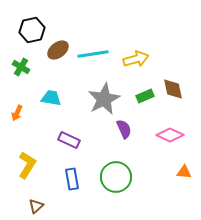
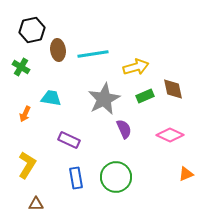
brown ellipse: rotated 60 degrees counterclockwise
yellow arrow: moved 8 px down
orange arrow: moved 8 px right, 1 px down
orange triangle: moved 2 px right, 2 px down; rotated 28 degrees counterclockwise
blue rectangle: moved 4 px right, 1 px up
brown triangle: moved 2 px up; rotated 42 degrees clockwise
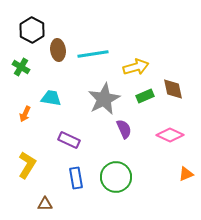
black hexagon: rotated 20 degrees counterclockwise
brown triangle: moved 9 px right
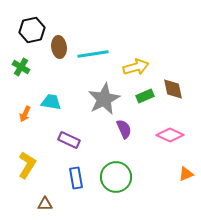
black hexagon: rotated 20 degrees clockwise
brown ellipse: moved 1 px right, 3 px up
cyan trapezoid: moved 4 px down
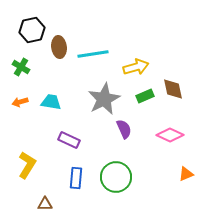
orange arrow: moved 5 px left, 12 px up; rotated 49 degrees clockwise
blue rectangle: rotated 15 degrees clockwise
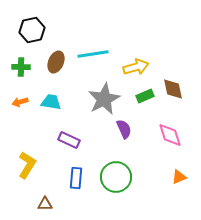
brown ellipse: moved 3 px left, 15 px down; rotated 30 degrees clockwise
green cross: rotated 30 degrees counterclockwise
pink diamond: rotated 48 degrees clockwise
orange triangle: moved 7 px left, 3 px down
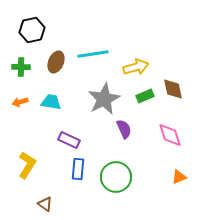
blue rectangle: moved 2 px right, 9 px up
brown triangle: rotated 35 degrees clockwise
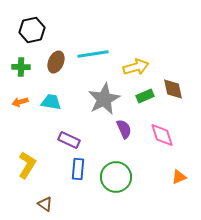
pink diamond: moved 8 px left
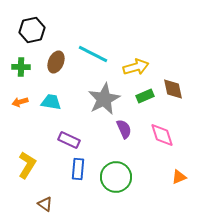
cyan line: rotated 36 degrees clockwise
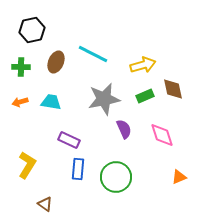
yellow arrow: moved 7 px right, 2 px up
gray star: rotated 16 degrees clockwise
